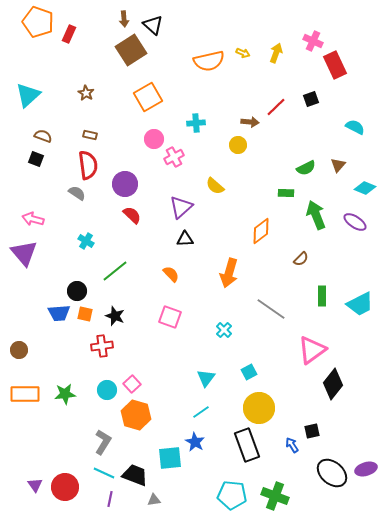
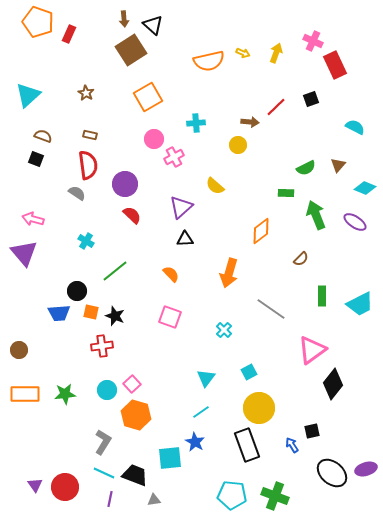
orange square at (85, 314): moved 6 px right, 2 px up
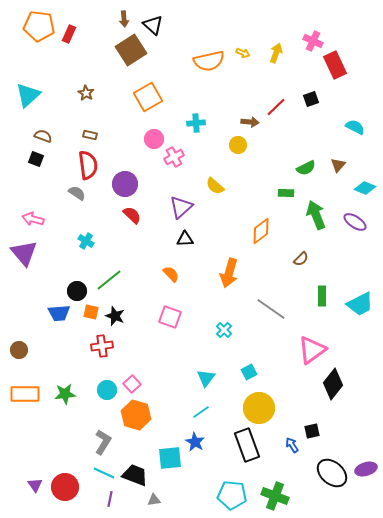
orange pentagon at (38, 22): moved 1 px right, 4 px down; rotated 12 degrees counterclockwise
green line at (115, 271): moved 6 px left, 9 px down
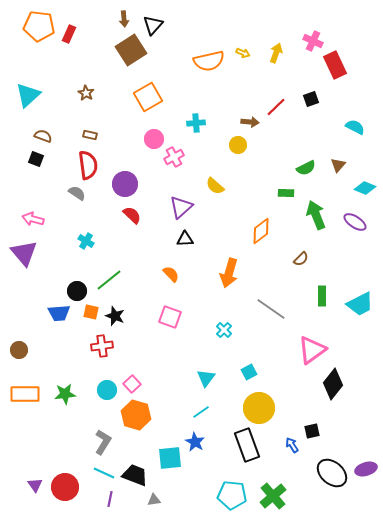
black triangle at (153, 25): rotated 30 degrees clockwise
green cross at (275, 496): moved 2 px left; rotated 28 degrees clockwise
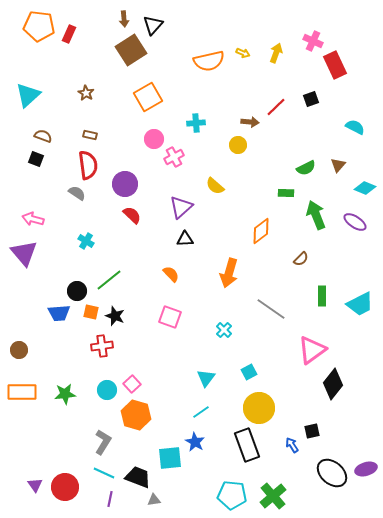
orange rectangle at (25, 394): moved 3 px left, 2 px up
black trapezoid at (135, 475): moved 3 px right, 2 px down
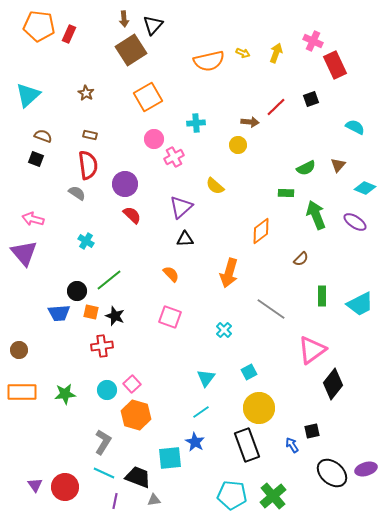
purple line at (110, 499): moved 5 px right, 2 px down
